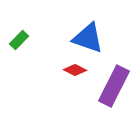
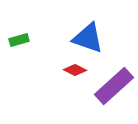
green rectangle: rotated 30 degrees clockwise
purple rectangle: rotated 21 degrees clockwise
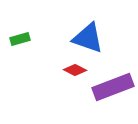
green rectangle: moved 1 px right, 1 px up
purple rectangle: moved 1 px left, 1 px down; rotated 21 degrees clockwise
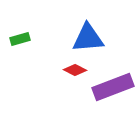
blue triangle: rotated 24 degrees counterclockwise
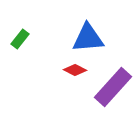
green rectangle: rotated 36 degrees counterclockwise
purple rectangle: rotated 27 degrees counterclockwise
